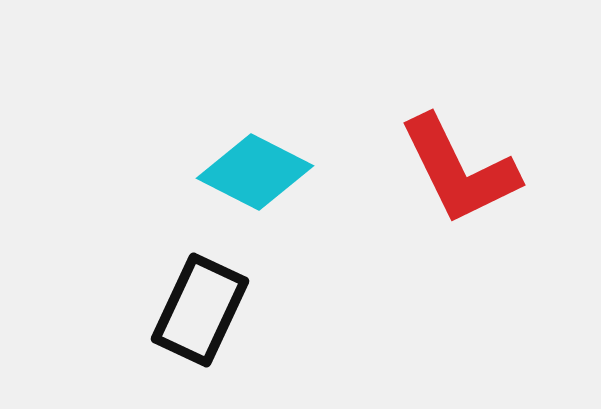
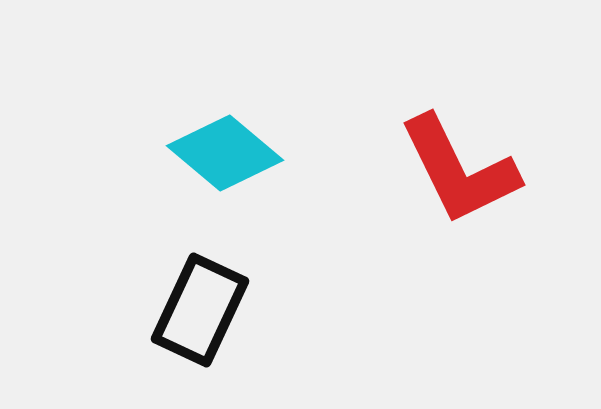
cyan diamond: moved 30 px left, 19 px up; rotated 13 degrees clockwise
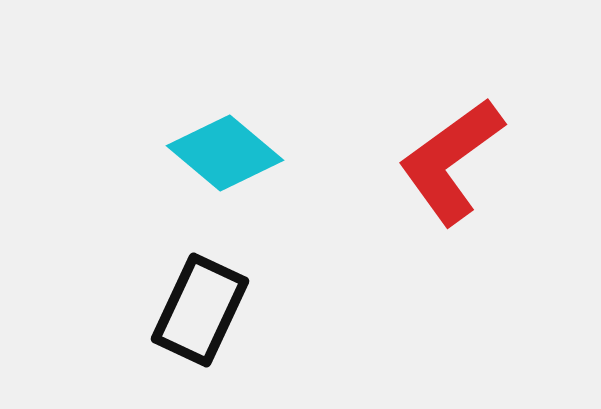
red L-shape: moved 8 px left, 9 px up; rotated 80 degrees clockwise
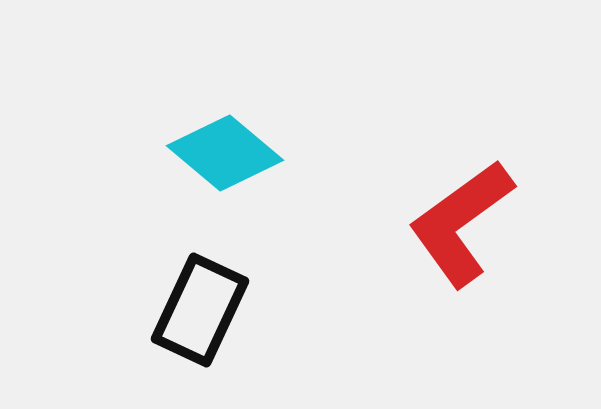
red L-shape: moved 10 px right, 62 px down
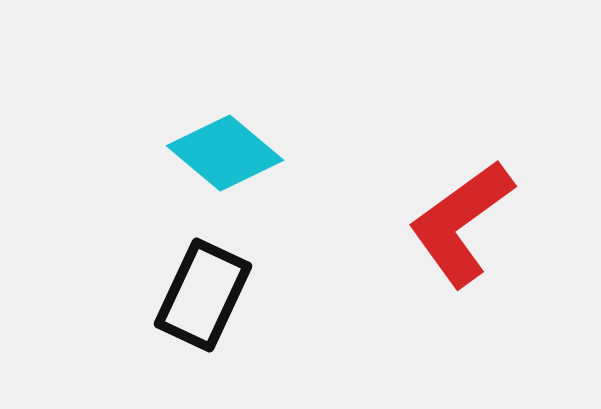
black rectangle: moved 3 px right, 15 px up
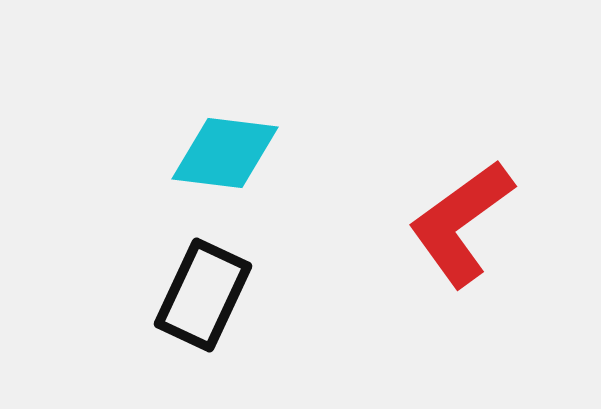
cyan diamond: rotated 33 degrees counterclockwise
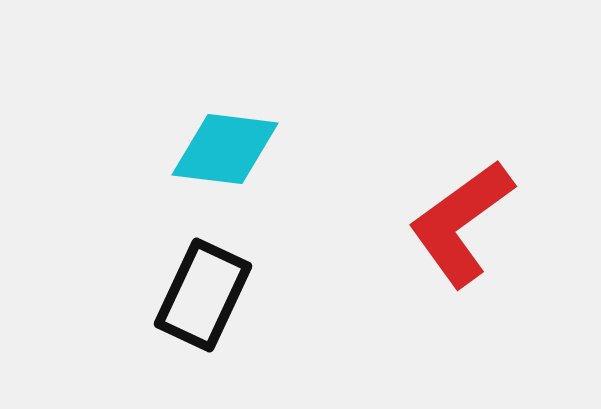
cyan diamond: moved 4 px up
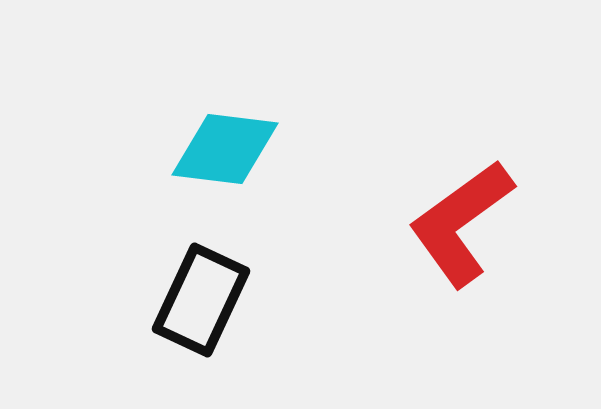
black rectangle: moved 2 px left, 5 px down
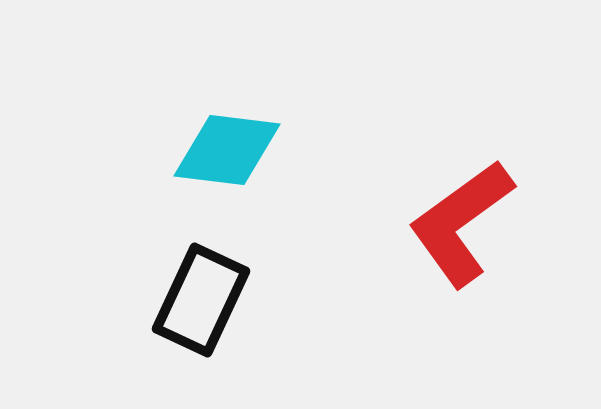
cyan diamond: moved 2 px right, 1 px down
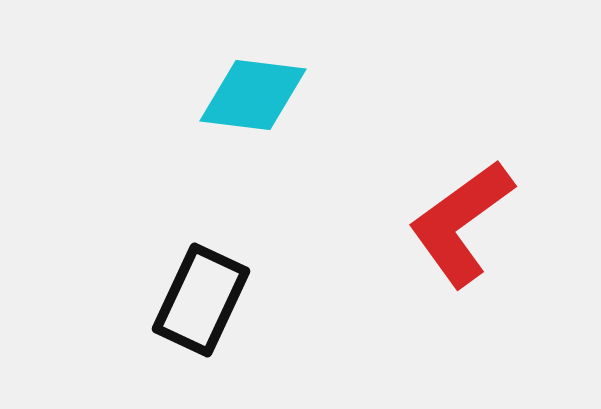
cyan diamond: moved 26 px right, 55 px up
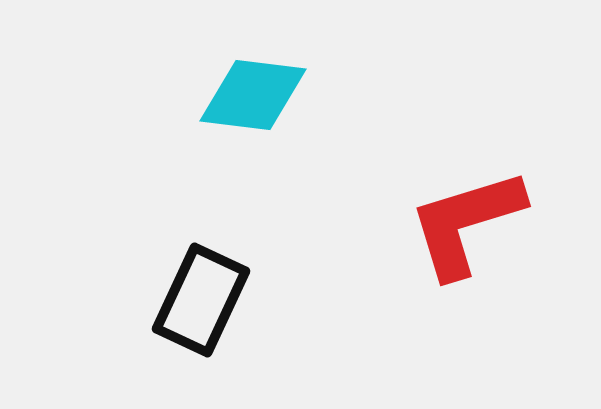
red L-shape: moved 5 px right; rotated 19 degrees clockwise
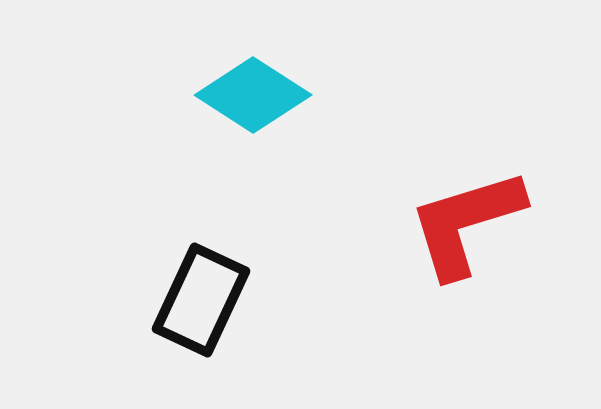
cyan diamond: rotated 26 degrees clockwise
